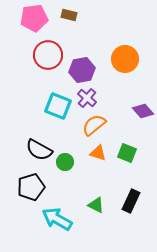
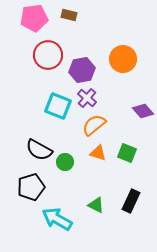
orange circle: moved 2 px left
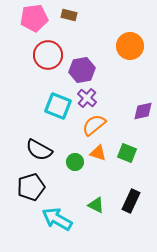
orange circle: moved 7 px right, 13 px up
purple diamond: rotated 60 degrees counterclockwise
green circle: moved 10 px right
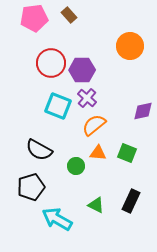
brown rectangle: rotated 35 degrees clockwise
red circle: moved 3 px right, 8 px down
purple hexagon: rotated 10 degrees clockwise
orange triangle: rotated 12 degrees counterclockwise
green circle: moved 1 px right, 4 px down
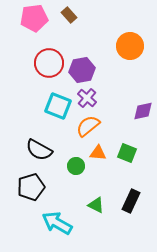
red circle: moved 2 px left
purple hexagon: rotated 10 degrees counterclockwise
orange semicircle: moved 6 px left, 1 px down
cyan arrow: moved 4 px down
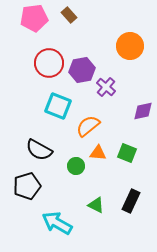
purple cross: moved 19 px right, 11 px up
black pentagon: moved 4 px left, 1 px up
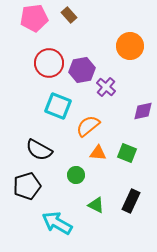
green circle: moved 9 px down
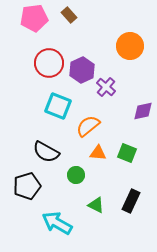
purple hexagon: rotated 15 degrees counterclockwise
black semicircle: moved 7 px right, 2 px down
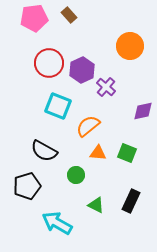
black semicircle: moved 2 px left, 1 px up
